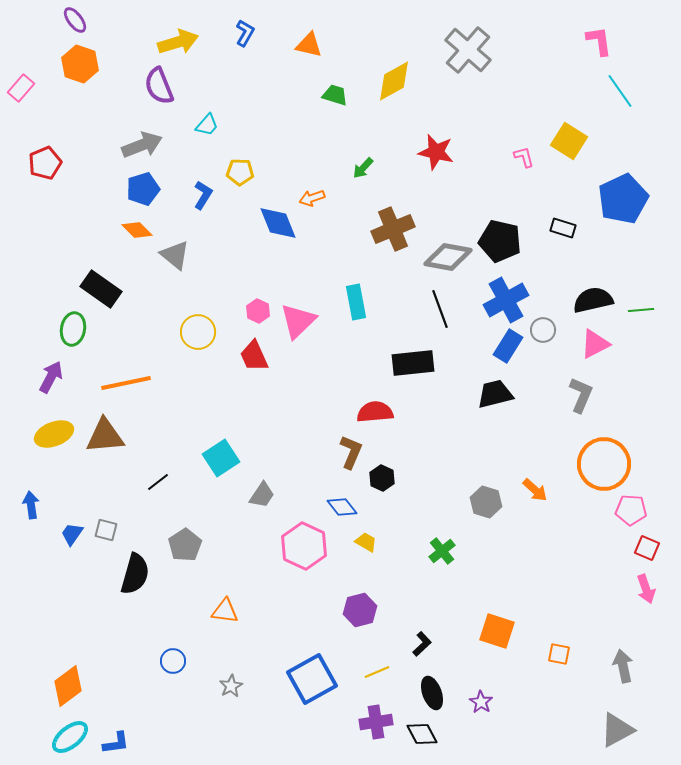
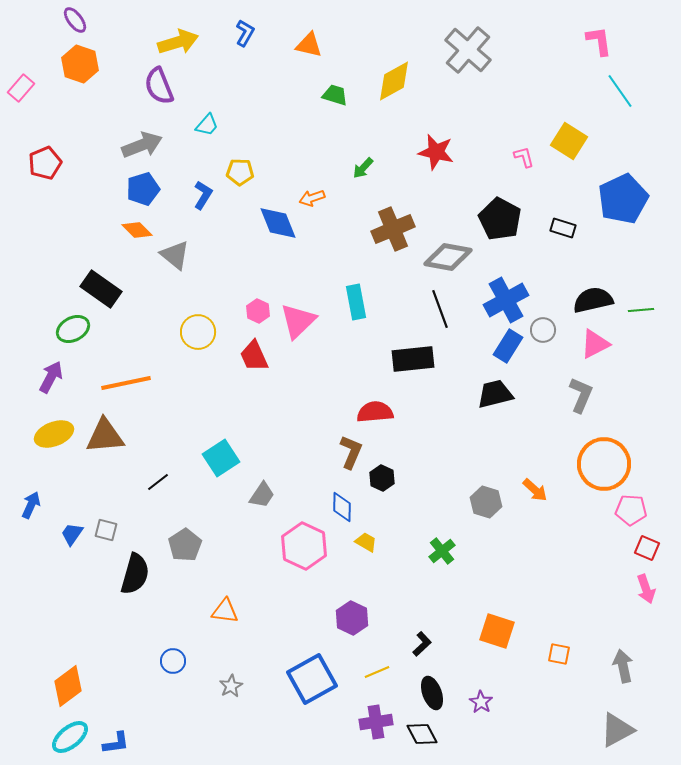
black pentagon at (500, 241): moved 22 px up; rotated 15 degrees clockwise
green ellipse at (73, 329): rotated 52 degrees clockwise
black rectangle at (413, 363): moved 4 px up
blue arrow at (31, 505): rotated 32 degrees clockwise
blue diamond at (342, 507): rotated 40 degrees clockwise
purple hexagon at (360, 610): moved 8 px left, 8 px down; rotated 20 degrees counterclockwise
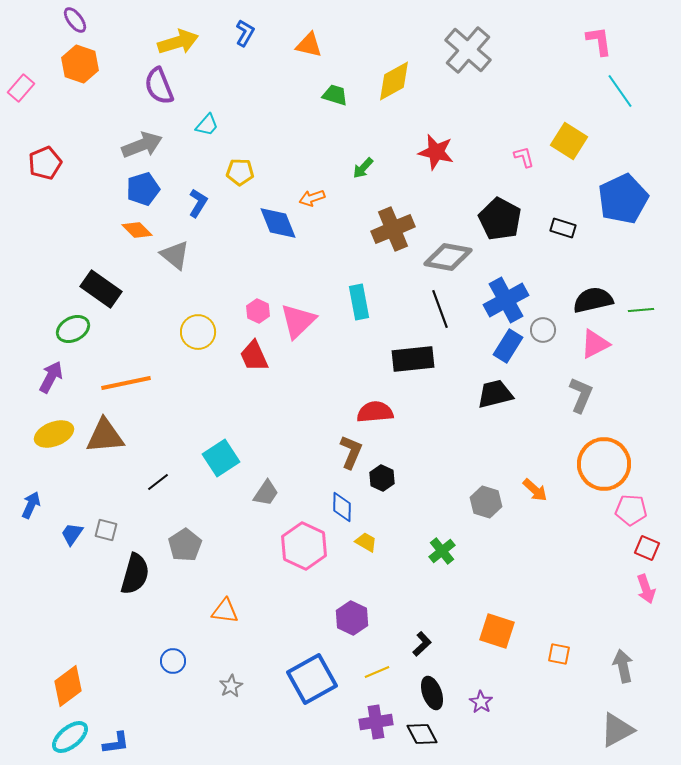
blue L-shape at (203, 195): moved 5 px left, 8 px down
cyan rectangle at (356, 302): moved 3 px right
gray trapezoid at (262, 495): moved 4 px right, 2 px up
